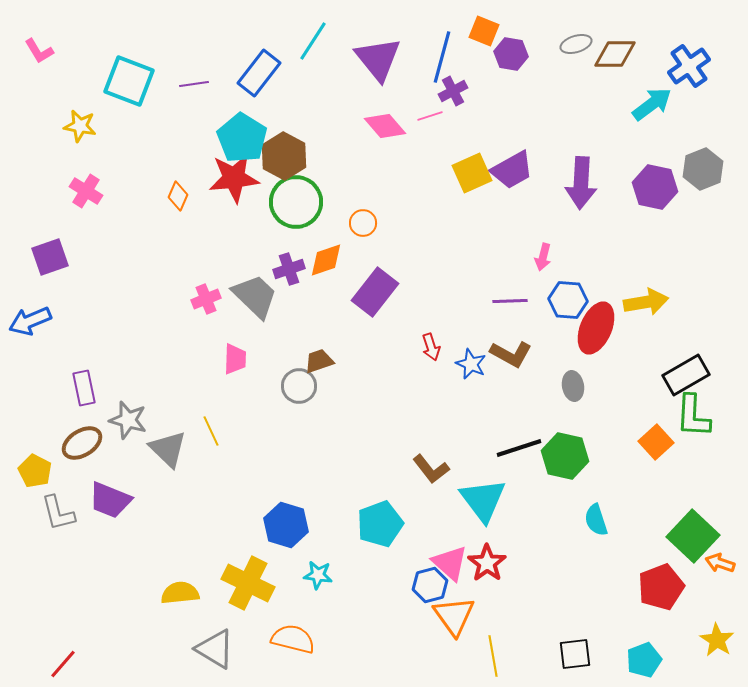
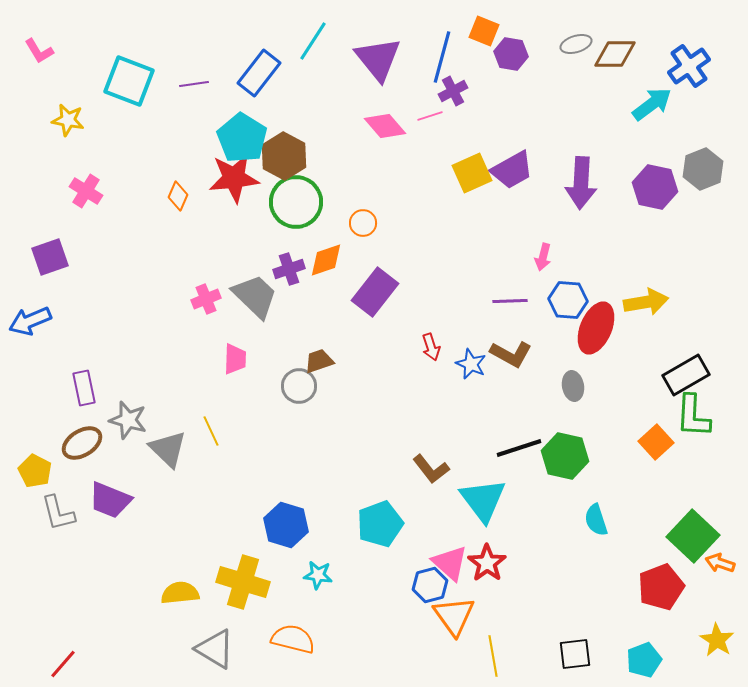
yellow star at (80, 126): moved 12 px left, 6 px up
yellow cross at (248, 583): moved 5 px left, 1 px up; rotated 9 degrees counterclockwise
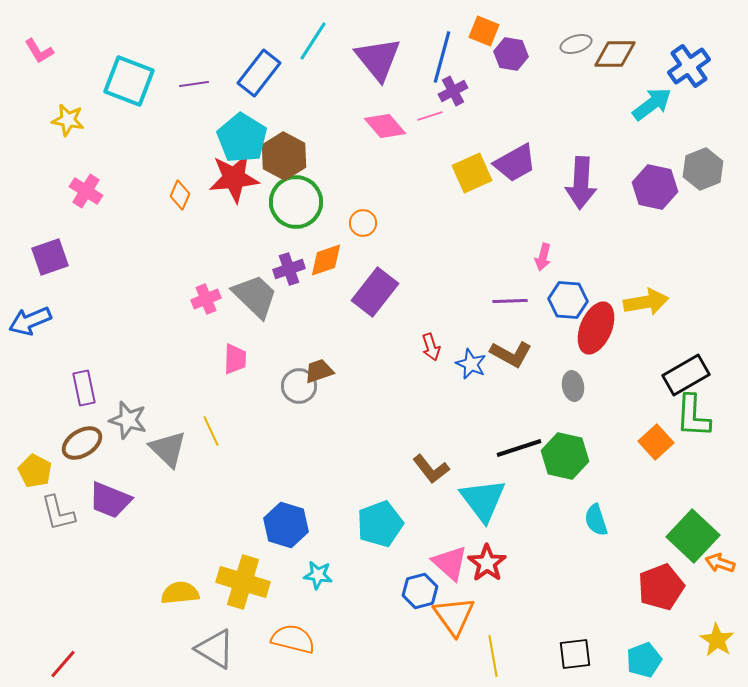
purple trapezoid at (512, 170): moved 3 px right, 7 px up
orange diamond at (178, 196): moved 2 px right, 1 px up
brown trapezoid at (319, 361): moved 10 px down
blue hexagon at (430, 585): moved 10 px left, 6 px down
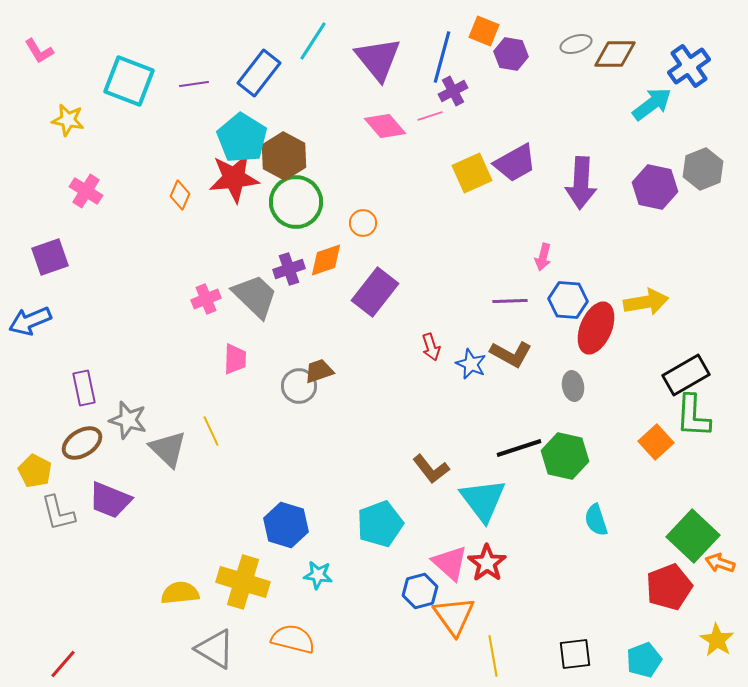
red pentagon at (661, 587): moved 8 px right
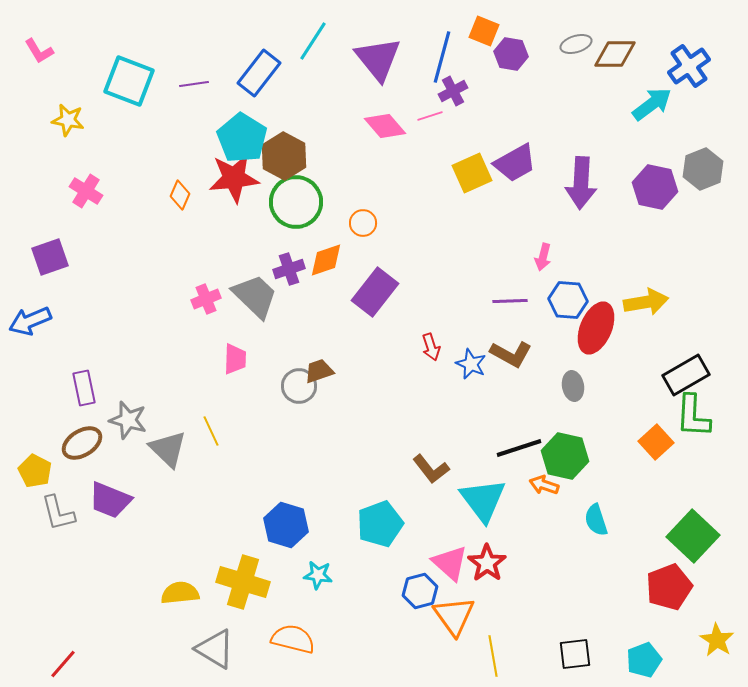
orange arrow at (720, 563): moved 176 px left, 78 px up
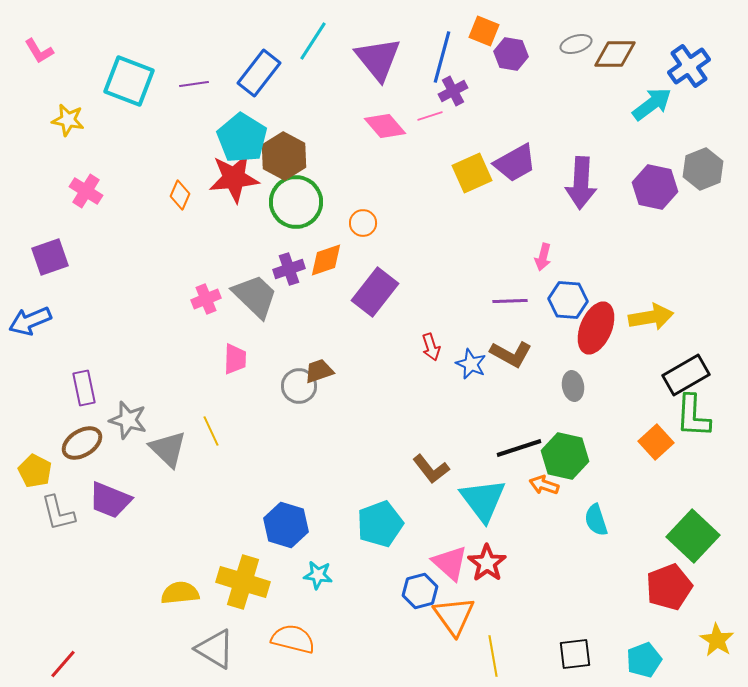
yellow arrow at (646, 302): moved 5 px right, 15 px down
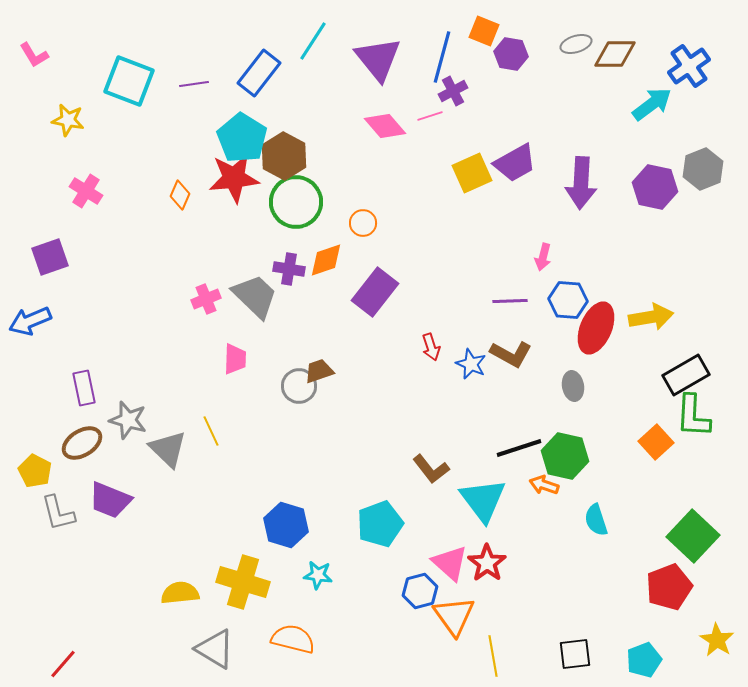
pink L-shape at (39, 51): moved 5 px left, 4 px down
purple cross at (289, 269): rotated 28 degrees clockwise
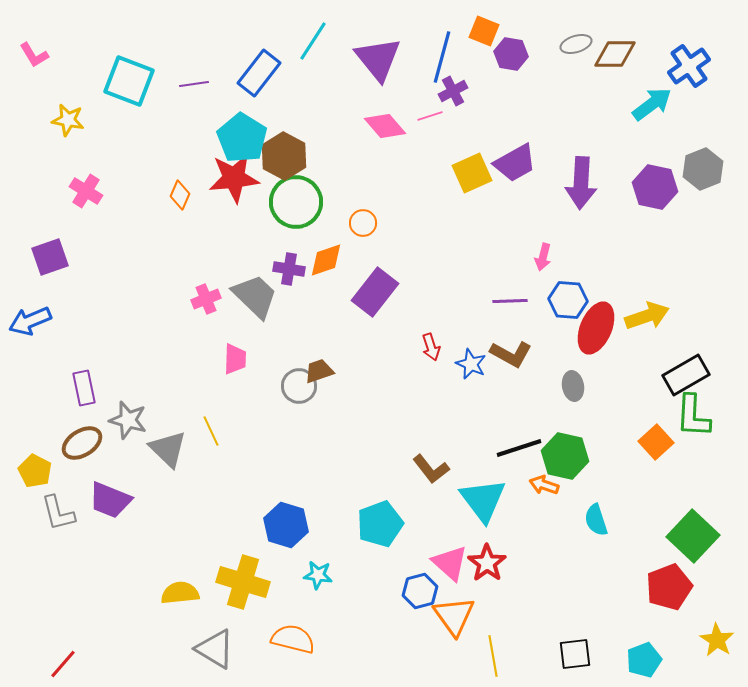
yellow arrow at (651, 317): moved 4 px left, 1 px up; rotated 9 degrees counterclockwise
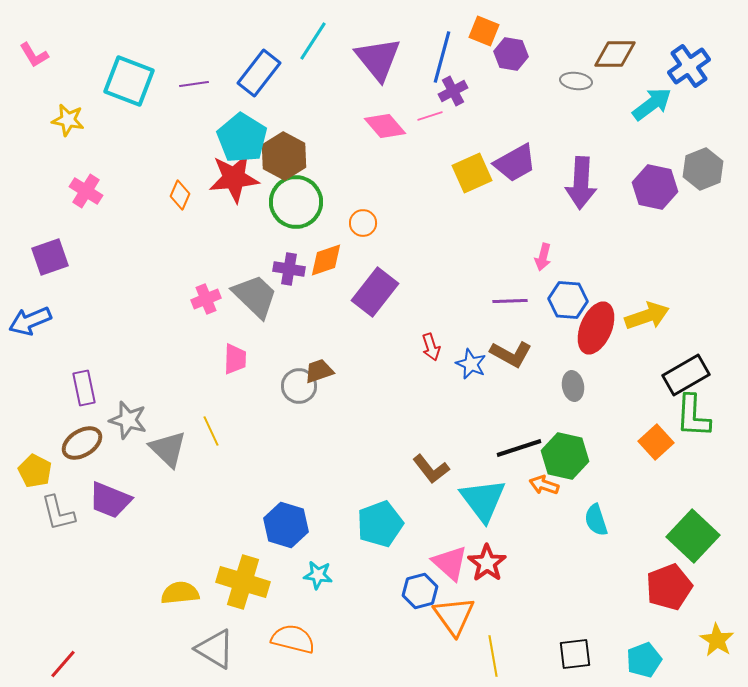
gray ellipse at (576, 44): moved 37 px down; rotated 24 degrees clockwise
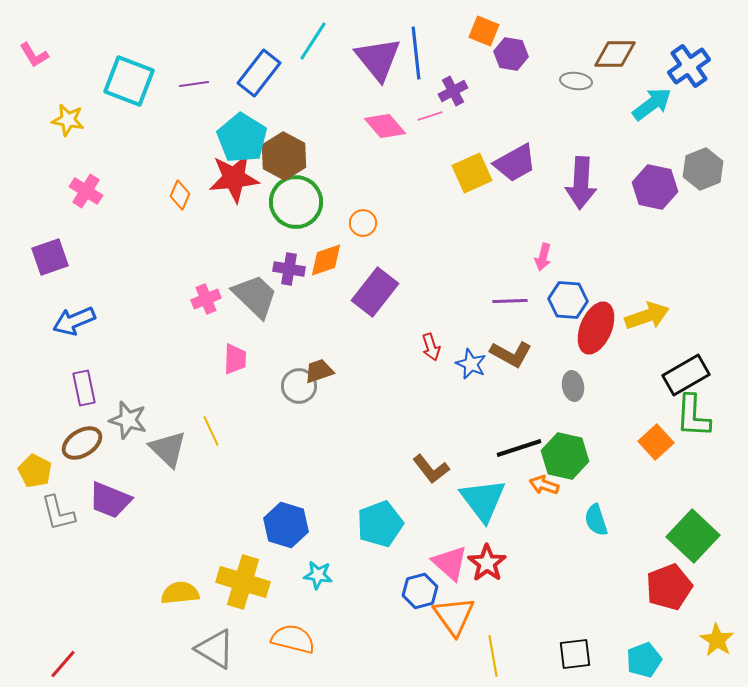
blue line at (442, 57): moved 26 px left, 4 px up; rotated 21 degrees counterclockwise
blue arrow at (30, 321): moved 44 px right
